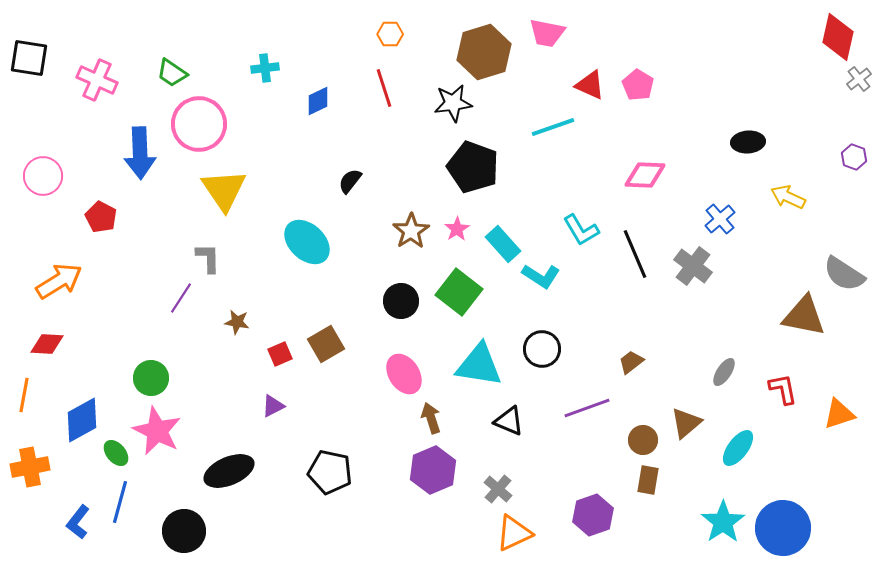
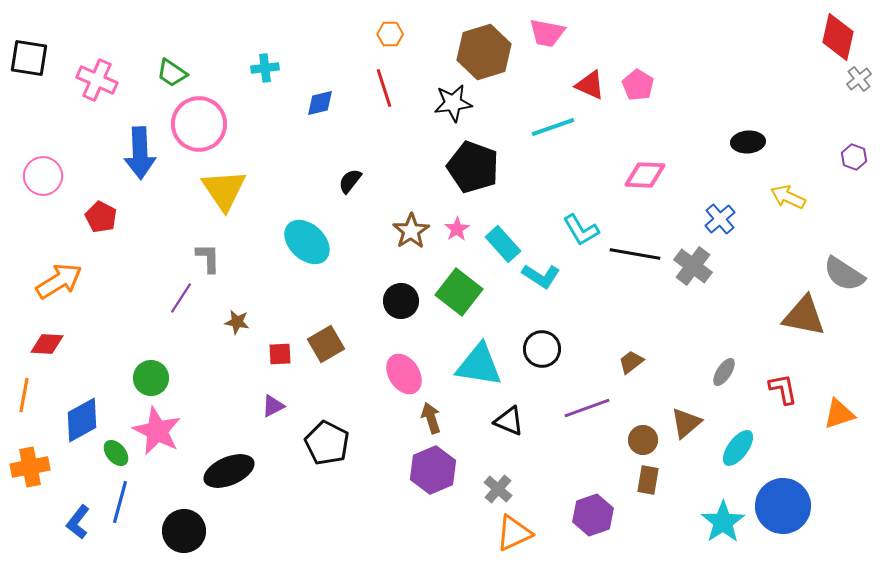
blue diamond at (318, 101): moved 2 px right, 2 px down; rotated 12 degrees clockwise
black line at (635, 254): rotated 57 degrees counterclockwise
red square at (280, 354): rotated 20 degrees clockwise
black pentagon at (330, 472): moved 3 px left, 29 px up; rotated 15 degrees clockwise
blue circle at (783, 528): moved 22 px up
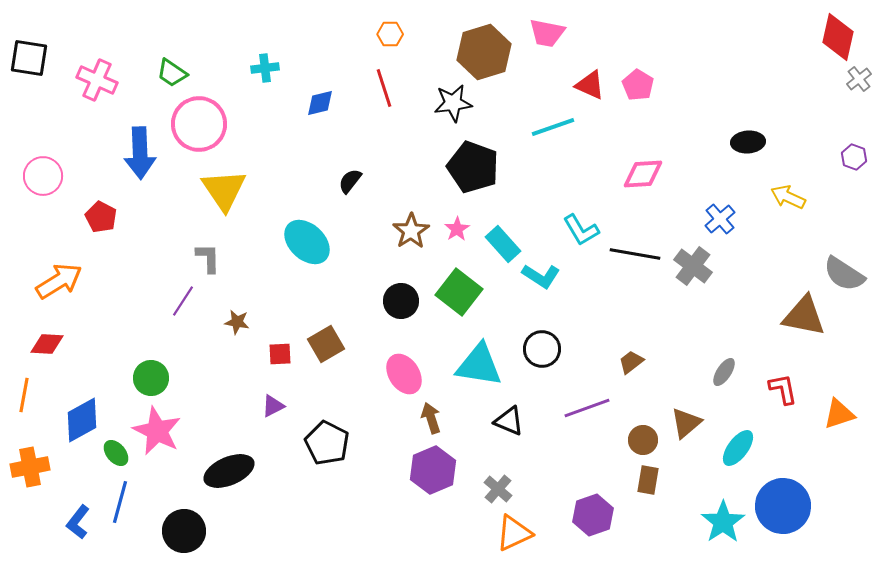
pink diamond at (645, 175): moved 2 px left, 1 px up; rotated 6 degrees counterclockwise
purple line at (181, 298): moved 2 px right, 3 px down
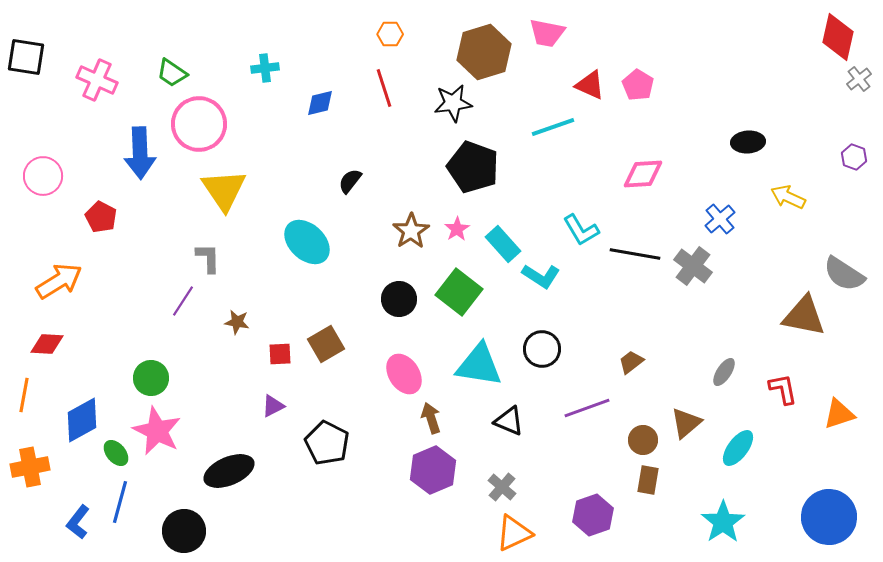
black square at (29, 58): moved 3 px left, 1 px up
black circle at (401, 301): moved 2 px left, 2 px up
gray cross at (498, 489): moved 4 px right, 2 px up
blue circle at (783, 506): moved 46 px right, 11 px down
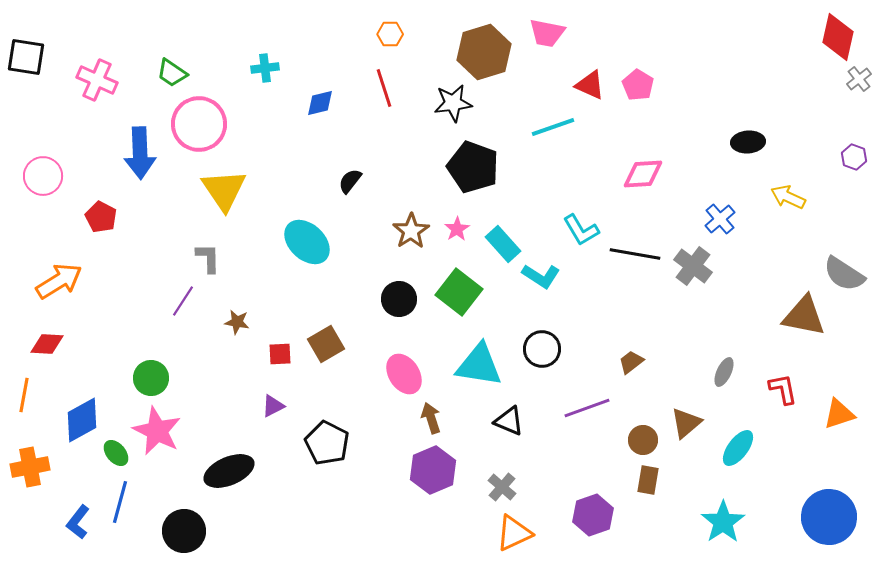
gray ellipse at (724, 372): rotated 8 degrees counterclockwise
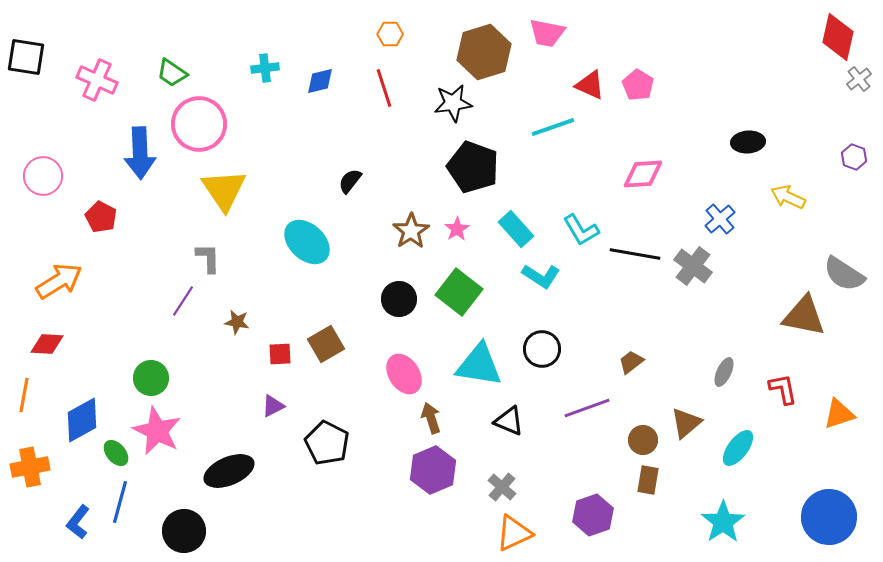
blue diamond at (320, 103): moved 22 px up
cyan rectangle at (503, 244): moved 13 px right, 15 px up
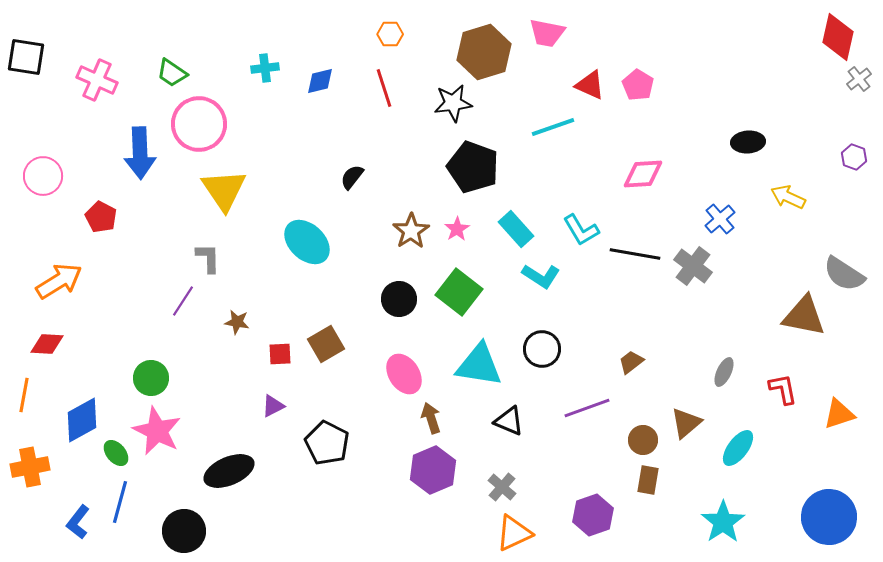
black semicircle at (350, 181): moved 2 px right, 4 px up
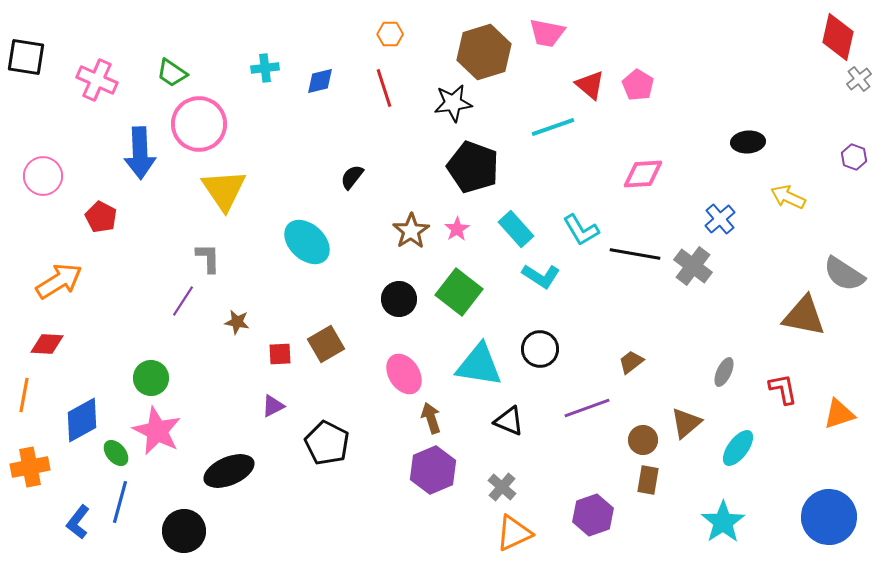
red triangle at (590, 85): rotated 16 degrees clockwise
black circle at (542, 349): moved 2 px left
